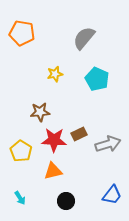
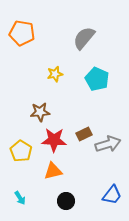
brown rectangle: moved 5 px right
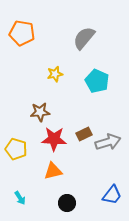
cyan pentagon: moved 2 px down
red star: moved 1 px up
gray arrow: moved 2 px up
yellow pentagon: moved 5 px left, 2 px up; rotated 15 degrees counterclockwise
black circle: moved 1 px right, 2 px down
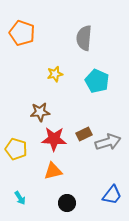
orange pentagon: rotated 10 degrees clockwise
gray semicircle: rotated 35 degrees counterclockwise
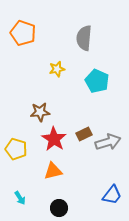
orange pentagon: moved 1 px right
yellow star: moved 2 px right, 5 px up
red star: rotated 30 degrees clockwise
black circle: moved 8 px left, 5 px down
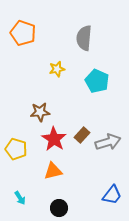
brown rectangle: moved 2 px left, 1 px down; rotated 21 degrees counterclockwise
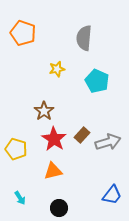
brown star: moved 4 px right, 1 px up; rotated 30 degrees counterclockwise
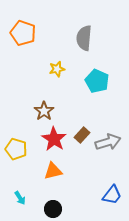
black circle: moved 6 px left, 1 px down
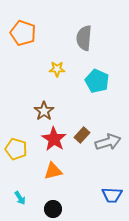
yellow star: rotated 14 degrees clockwise
blue trapezoid: rotated 55 degrees clockwise
